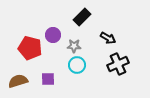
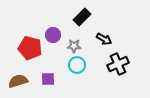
black arrow: moved 4 px left, 1 px down
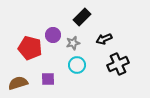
black arrow: rotated 126 degrees clockwise
gray star: moved 1 px left, 3 px up; rotated 16 degrees counterclockwise
brown semicircle: moved 2 px down
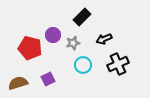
cyan circle: moved 6 px right
purple square: rotated 24 degrees counterclockwise
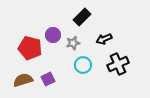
brown semicircle: moved 5 px right, 3 px up
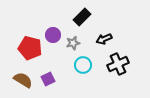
brown semicircle: rotated 48 degrees clockwise
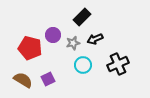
black arrow: moved 9 px left
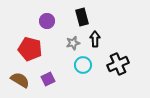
black rectangle: rotated 60 degrees counterclockwise
purple circle: moved 6 px left, 14 px up
black arrow: rotated 112 degrees clockwise
red pentagon: moved 1 px down
brown semicircle: moved 3 px left
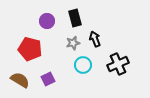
black rectangle: moved 7 px left, 1 px down
black arrow: rotated 21 degrees counterclockwise
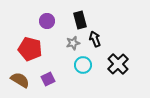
black rectangle: moved 5 px right, 2 px down
black cross: rotated 20 degrees counterclockwise
